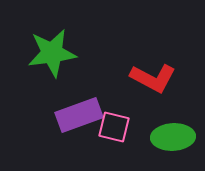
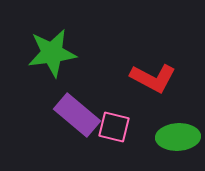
purple rectangle: moved 2 px left; rotated 60 degrees clockwise
green ellipse: moved 5 px right
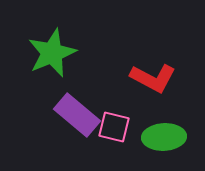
green star: rotated 15 degrees counterclockwise
green ellipse: moved 14 px left
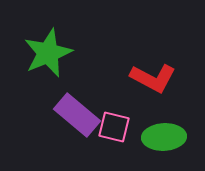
green star: moved 4 px left
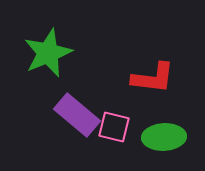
red L-shape: rotated 21 degrees counterclockwise
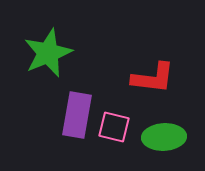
purple rectangle: rotated 60 degrees clockwise
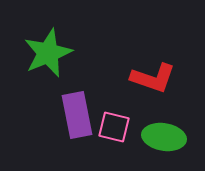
red L-shape: rotated 12 degrees clockwise
purple rectangle: rotated 21 degrees counterclockwise
green ellipse: rotated 12 degrees clockwise
